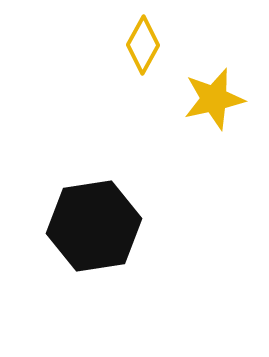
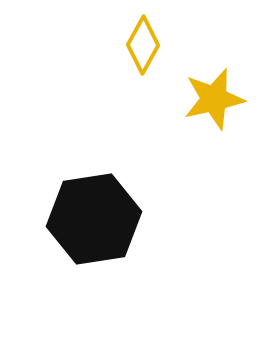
black hexagon: moved 7 px up
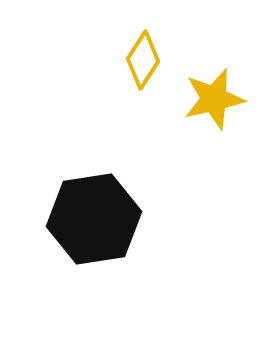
yellow diamond: moved 15 px down; rotated 4 degrees clockwise
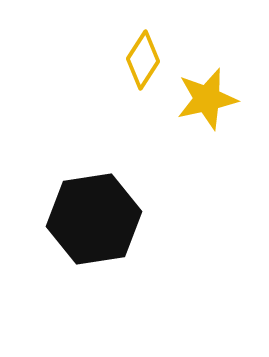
yellow star: moved 7 px left
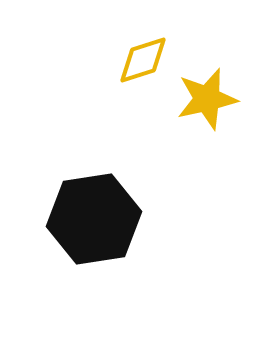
yellow diamond: rotated 40 degrees clockwise
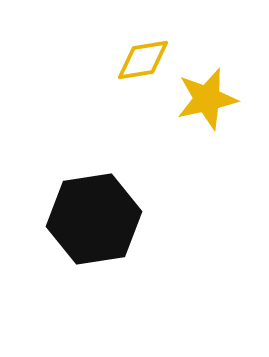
yellow diamond: rotated 8 degrees clockwise
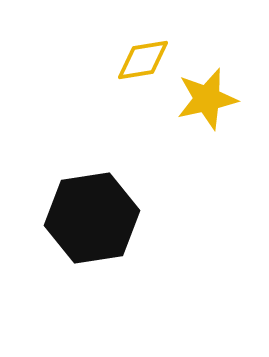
black hexagon: moved 2 px left, 1 px up
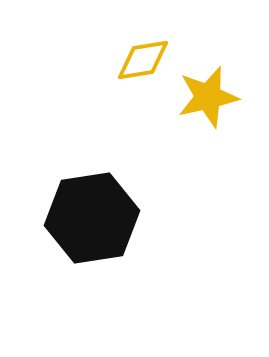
yellow star: moved 1 px right, 2 px up
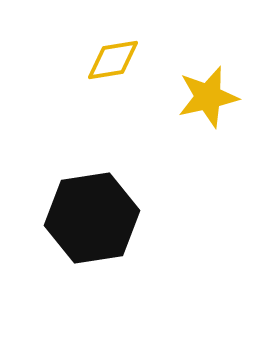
yellow diamond: moved 30 px left
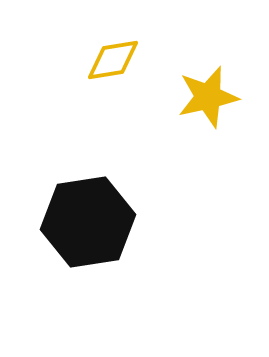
black hexagon: moved 4 px left, 4 px down
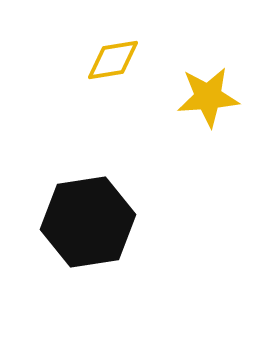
yellow star: rotated 8 degrees clockwise
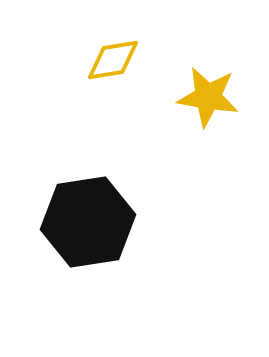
yellow star: rotated 14 degrees clockwise
